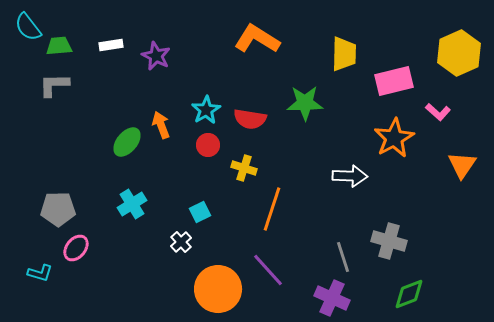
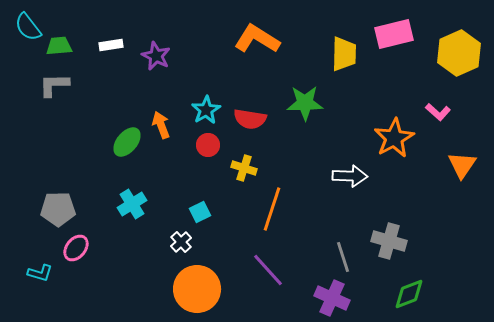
pink rectangle: moved 47 px up
orange circle: moved 21 px left
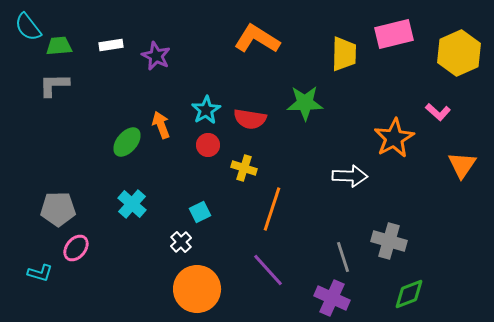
cyan cross: rotated 16 degrees counterclockwise
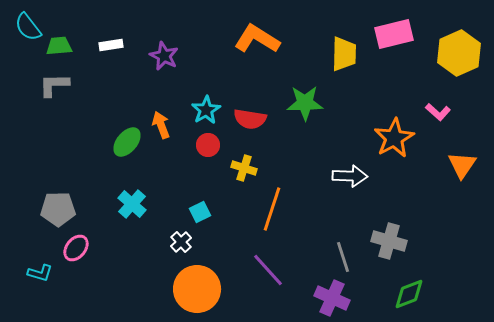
purple star: moved 8 px right
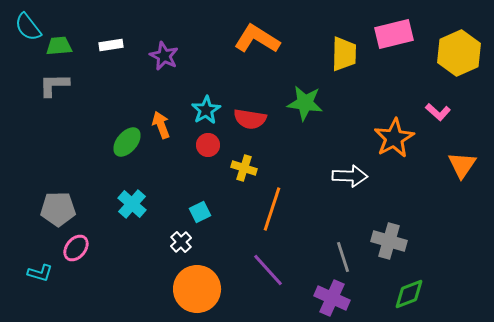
green star: rotated 9 degrees clockwise
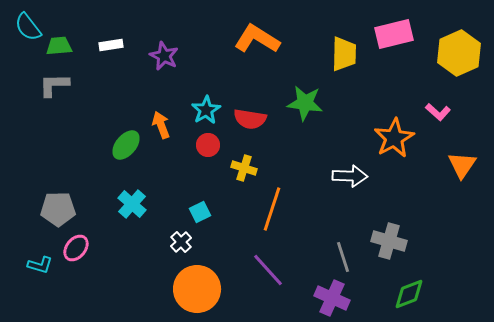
green ellipse: moved 1 px left, 3 px down
cyan L-shape: moved 8 px up
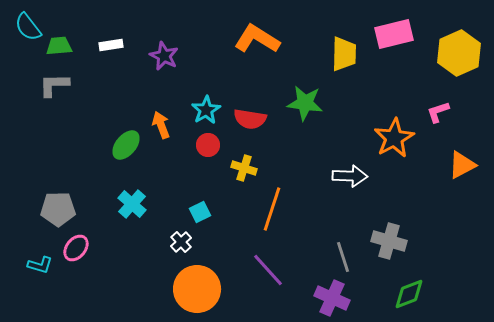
pink L-shape: rotated 120 degrees clockwise
orange triangle: rotated 28 degrees clockwise
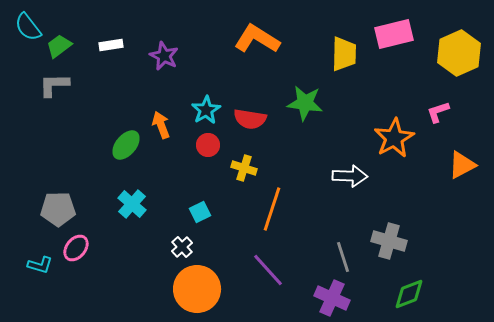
green trapezoid: rotated 32 degrees counterclockwise
white cross: moved 1 px right, 5 px down
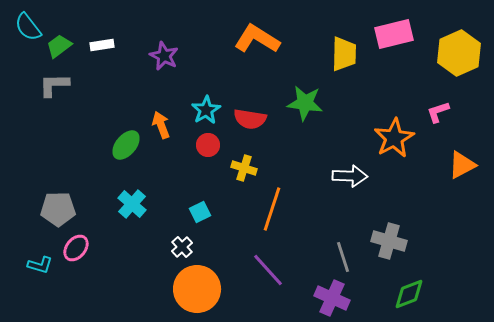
white rectangle: moved 9 px left
